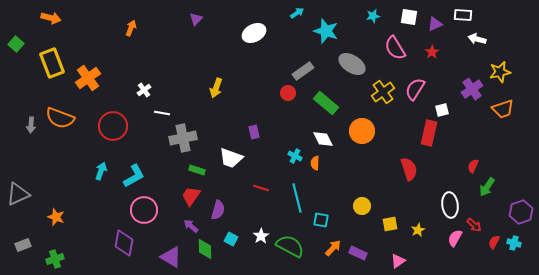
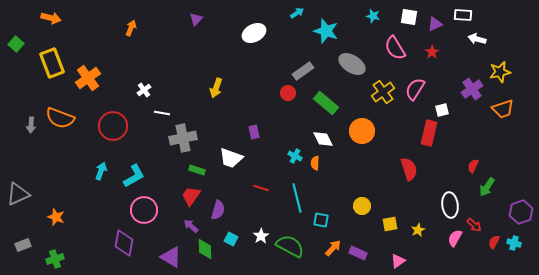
cyan star at (373, 16): rotated 24 degrees clockwise
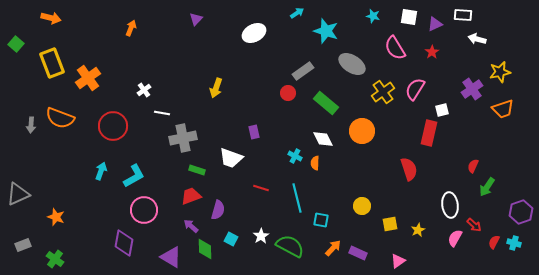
red trapezoid at (191, 196): rotated 35 degrees clockwise
green cross at (55, 259): rotated 36 degrees counterclockwise
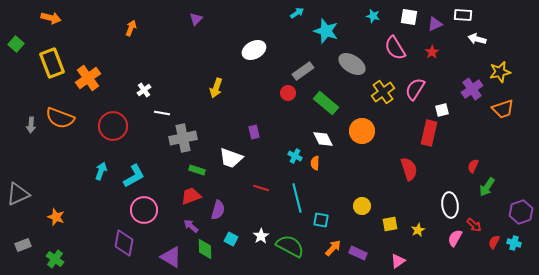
white ellipse at (254, 33): moved 17 px down
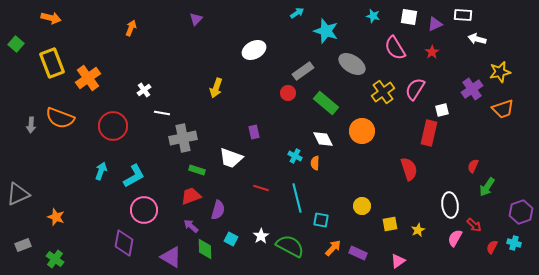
red semicircle at (494, 242): moved 2 px left, 5 px down
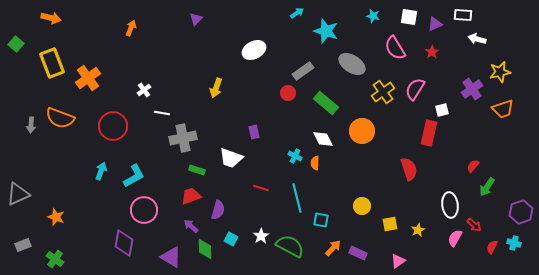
red semicircle at (473, 166): rotated 16 degrees clockwise
